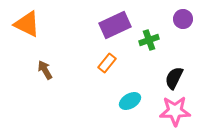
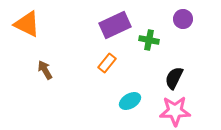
green cross: rotated 30 degrees clockwise
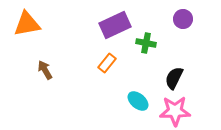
orange triangle: rotated 36 degrees counterclockwise
green cross: moved 3 px left, 3 px down
cyan ellipse: moved 8 px right; rotated 70 degrees clockwise
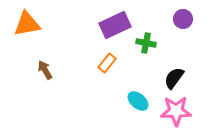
black semicircle: rotated 10 degrees clockwise
pink star: moved 1 px right
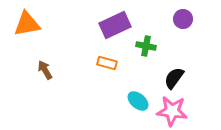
green cross: moved 3 px down
orange rectangle: rotated 66 degrees clockwise
pink star: moved 4 px left; rotated 8 degrees clockwise
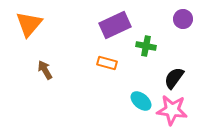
orange triangle: moved 2 px right; rotated 40 degrees counterclockwise
cyan ellipse: moved 3 px right
pink star: moved 1 px up
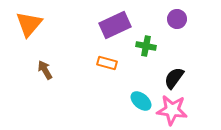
purple circle: moved 6 px left
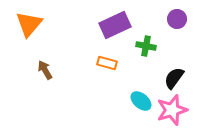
pink star: rotated 24 degrees counterclockwise
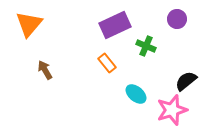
green cross: rotated 12 degrees clockwise
orange rectangle: rotated 36 degrees clockwise
black semicircle: moved 12 px right, 3 px down; rotated 15 degrees clockwise
cyan ellipse: moved 5 px left, 7 px up
